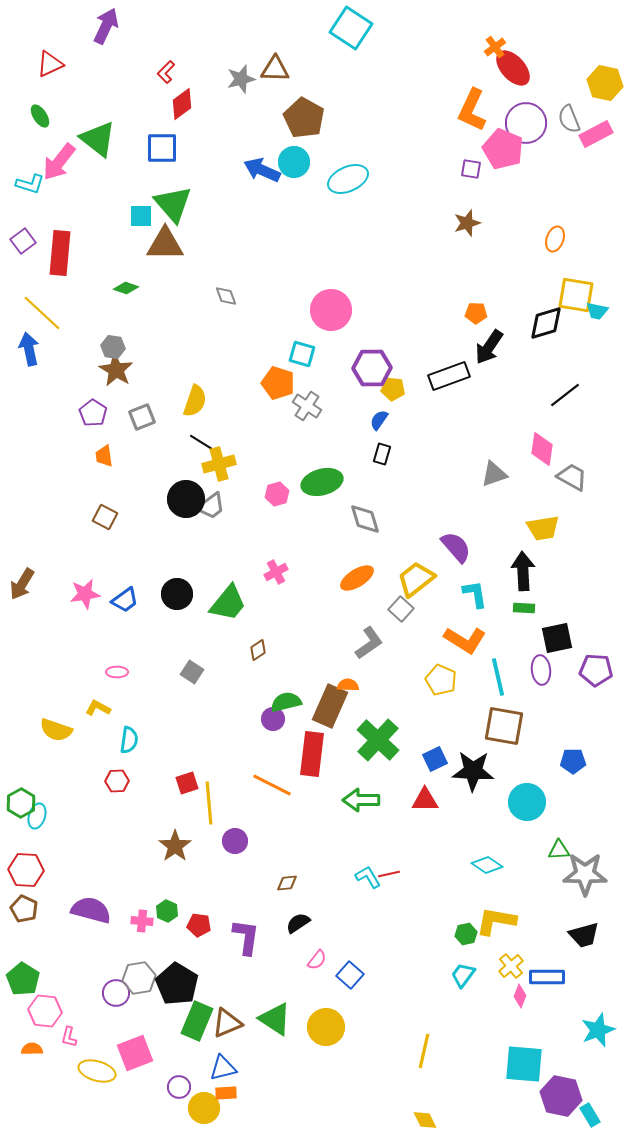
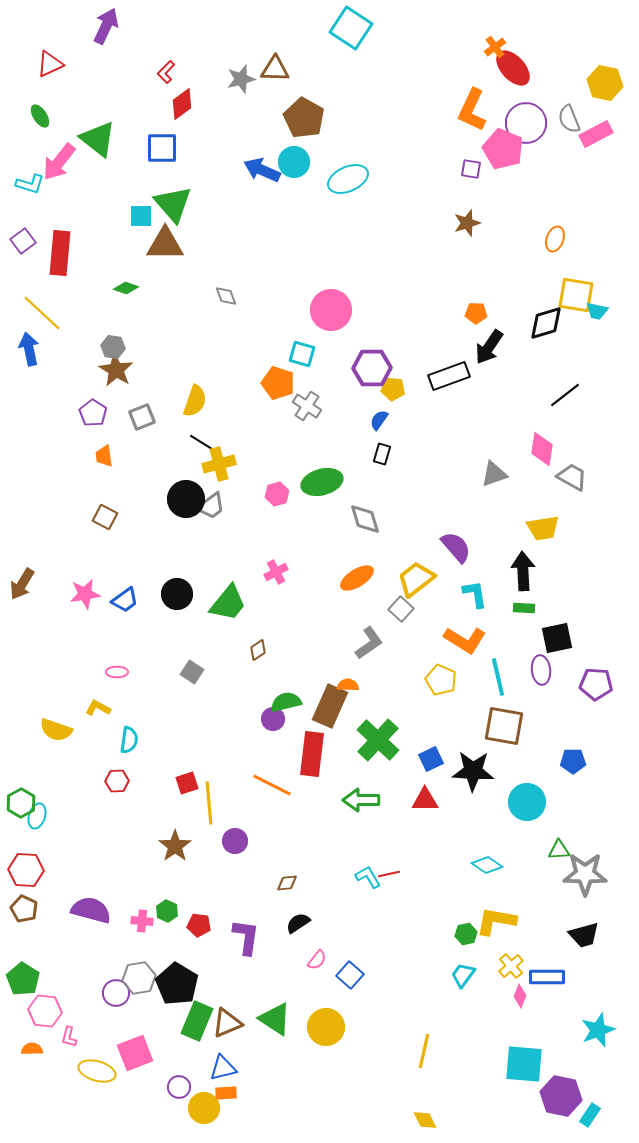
purple pentagon at (596, 670): moved 14 px down
blue square at (435, 759): moved 4 px left
cyan rectangle at (590, 1115): rotated 65 degrees clockwise
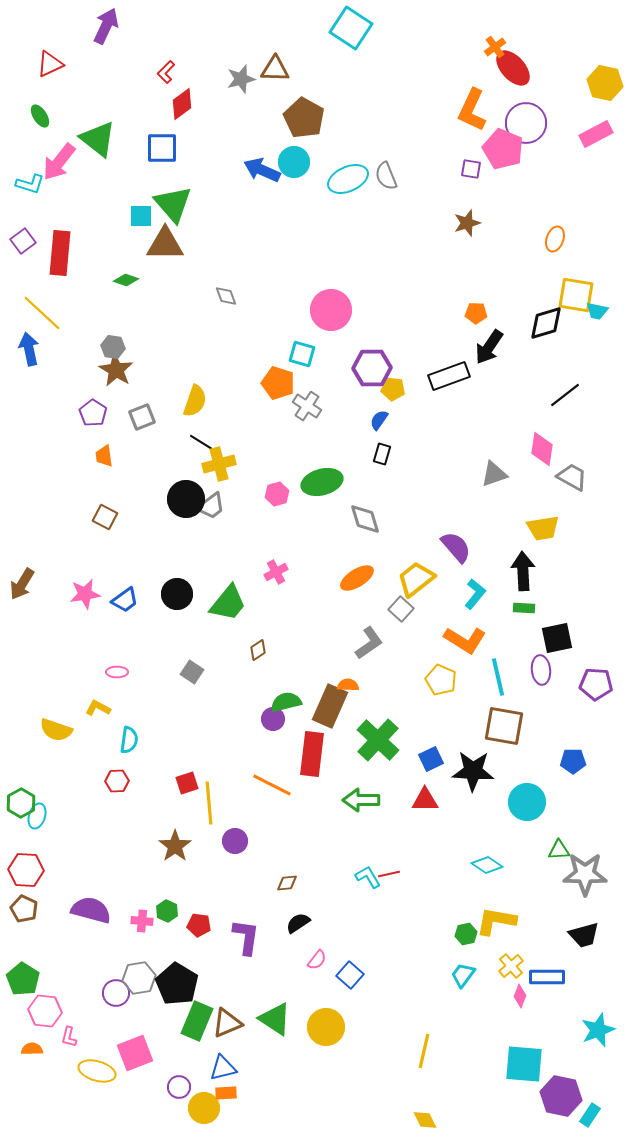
gray semicircle at (569, 119): moved 183 px left, 57 px down
green diamond at (126, 288): moved 8 px up
cyan L-shape at (475, 594): rotated 48 degrees clockwise
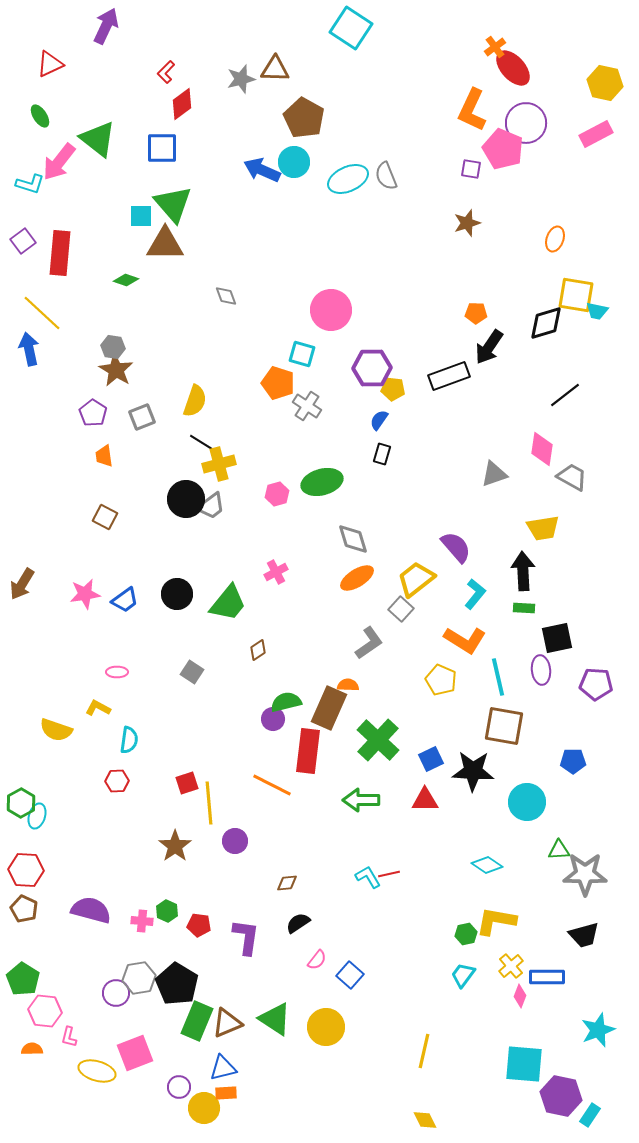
gray diamond at (365, 519): moved 12 px left, 20 px down
brown rectangle at (330, 706): moved 1 px left, 2 px down
red rectangle at (312, 754): moved 4 px left, 3 px up
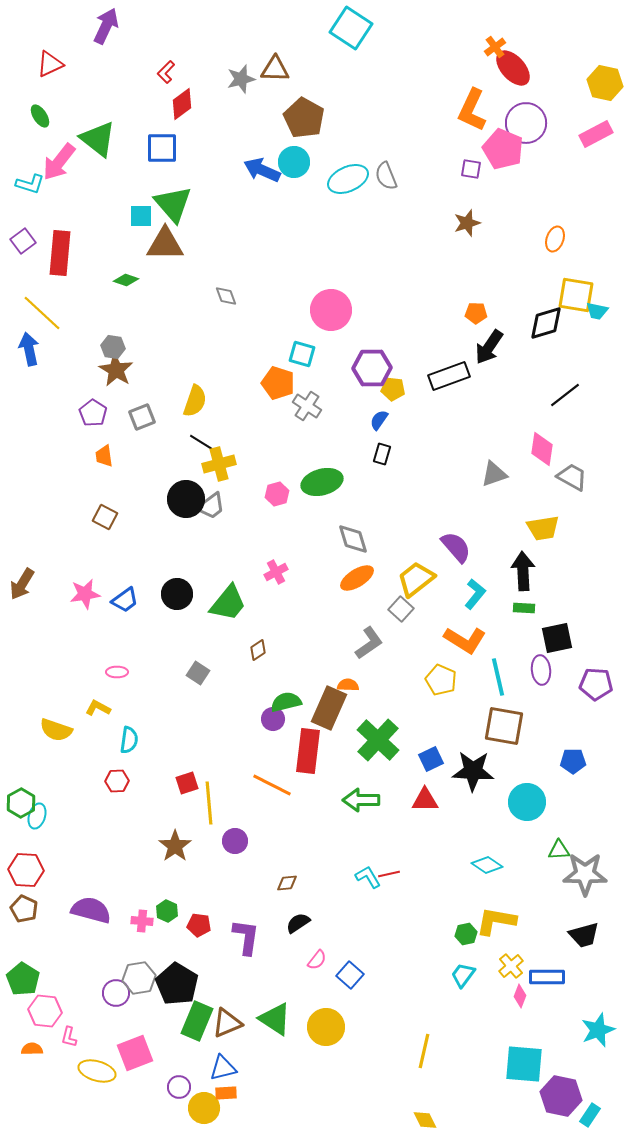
gray square at (192, 672): moved 6 px right, 1 px down
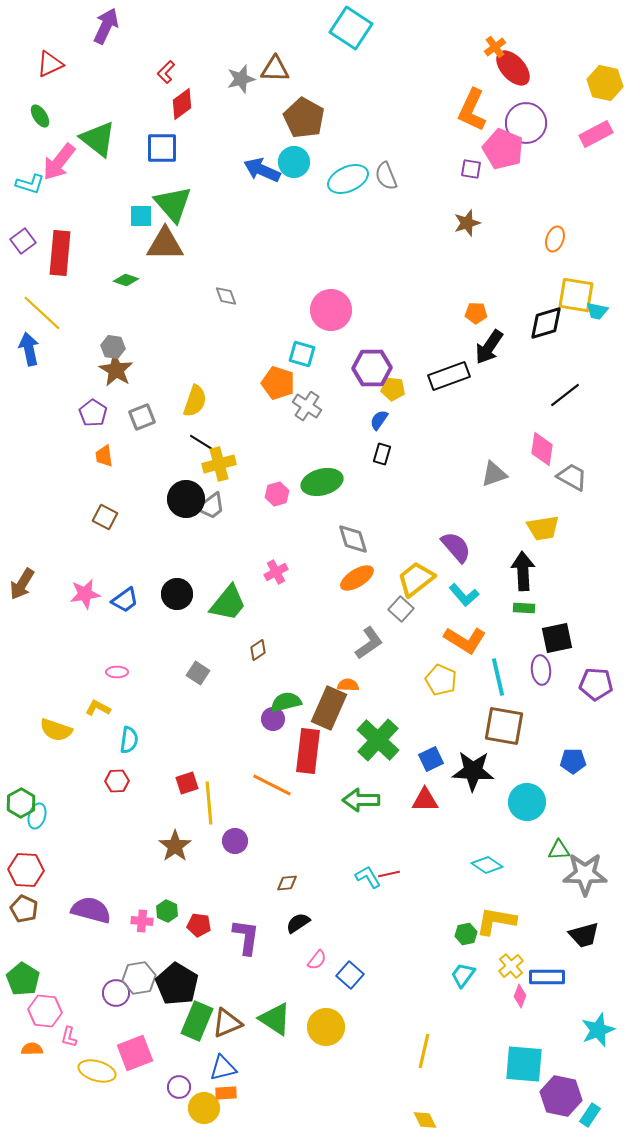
cyan L-shape at (475, 594): moved 11 px left, 1 px down; rotated 100 degrees clockwise
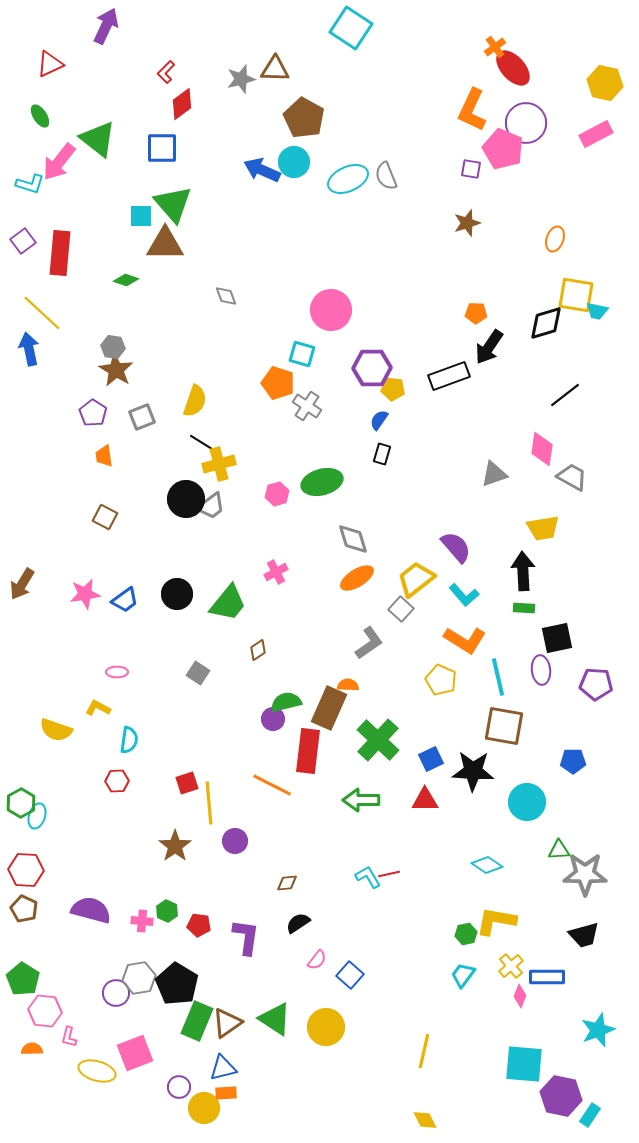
brown triangle at (227, 1023): rotated 12 degrees counterclockwise
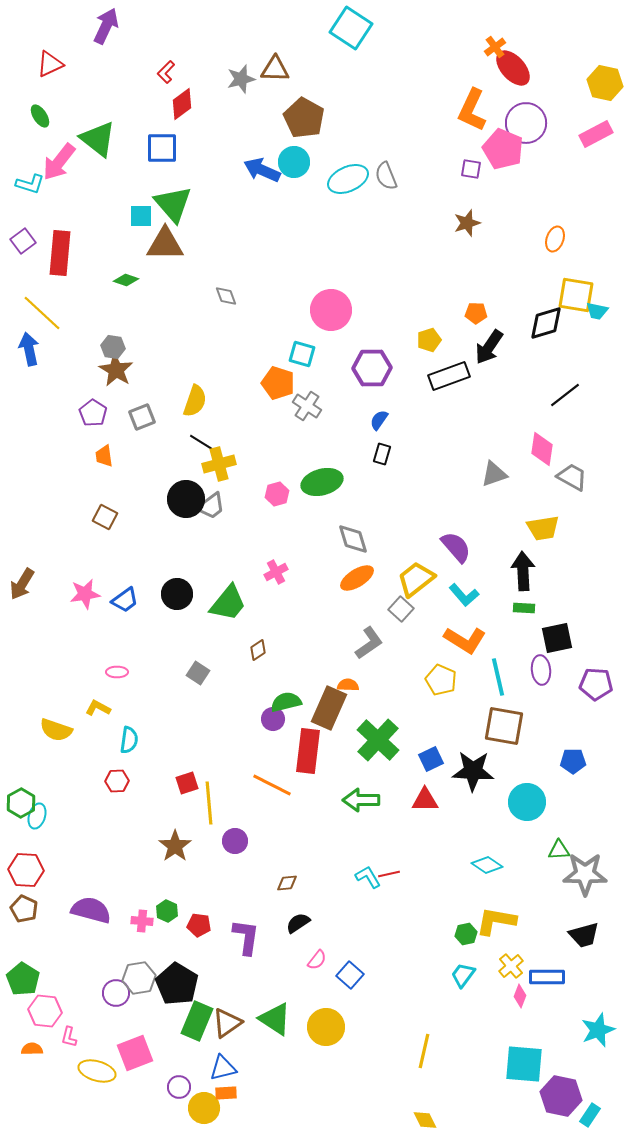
yellow pentagon at (393, 389): moved 36 px right, 49 px up; rotated 25 degrees counterclockwise
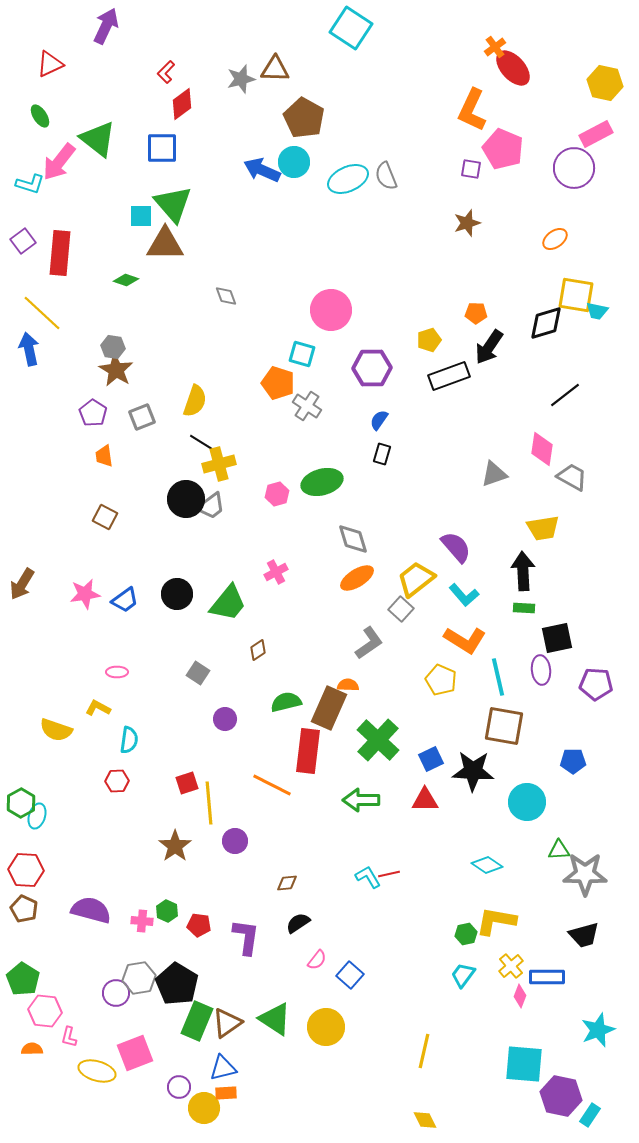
purple circle at (526, 123): moved 48 px right, 45 px down
orange ellipse at (555, 239): rotated 35 degrees clockwise
purple circle at (273, 719): moved 48 px left
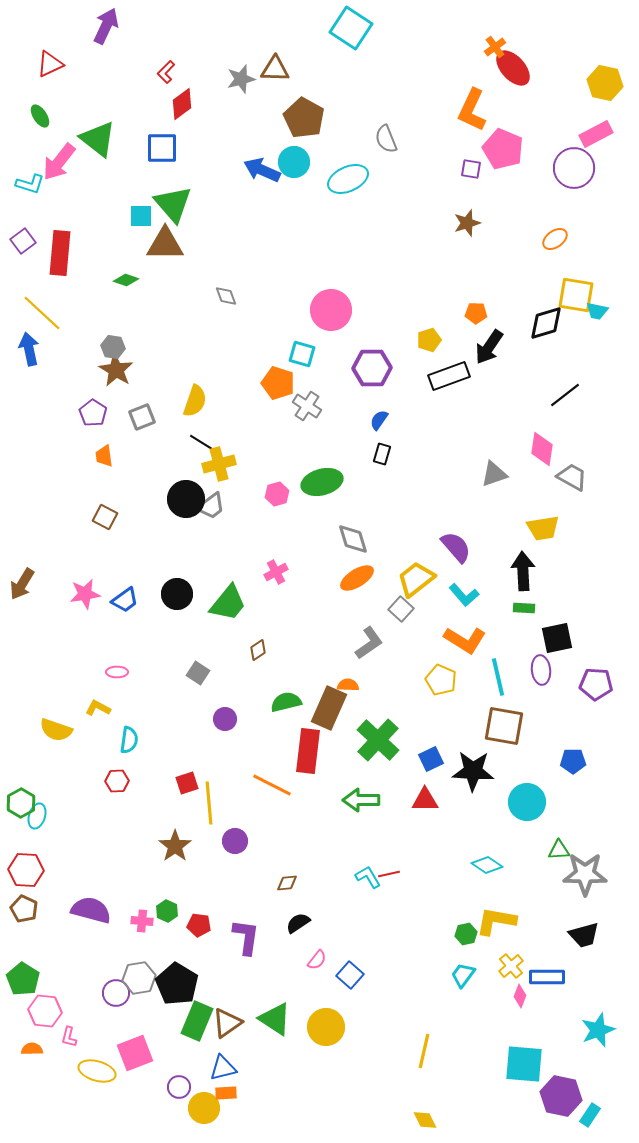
gray semicircle at (386, 176): moved 37 px up
